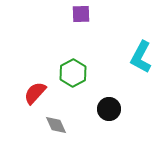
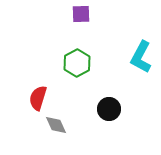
green hexagon: moved 4 px right, 10 px up
red semicircle: moved 3 px right, 5 px down; rotated 25 degrees counterclockwise
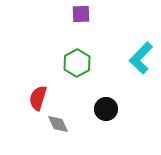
cyan L-shape: moved 1 px down; rotated 16 degrees clockwise
black circle: moved 3 px left
gray diamond: moved 2 px right, 1 px up
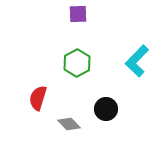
purple square: moved 3 px left
cyan L-shape: moved 4 px left, 3 px down
gray diamond: moved 11 px right; rotated 20 degrees counterclockwise
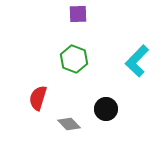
green hexagon: moved 3 px left, 4 px up; rotated 12 degrees counterclockwise
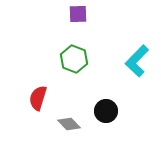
black circle: moved 2 px down
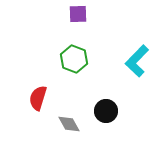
gray diamond: rotated 15 degrees clockwise
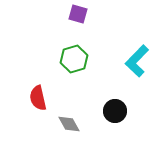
purple square: rotated 18 degrees clockwise
green hexagon: rotated 24 degrees clockwise
red semicircle: rotated 30 degrees counterclockwise
black circle: moved 9 px right
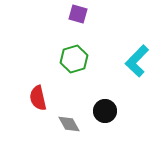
black circle: moved 10 px left
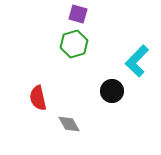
green hexagon: moved 15 px up
black circle: moved 7 px right, 20 px up
